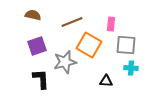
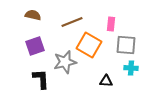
purple square: moved 2 px left
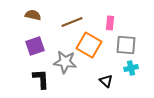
pink rectangle: moved 1 px left, 1 px up
gray star: rotated 20 degrees clockwise
cyan cross: rotated 16 degrees counterclockwise
black triangle: rotated 40 degrees clockwise
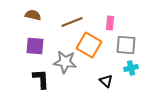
purple square: rotated 24 degrees clockwise
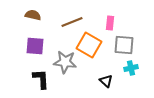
gray square: moved 2 px left
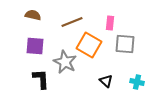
gray square: moved 1 px right, 1 px up
gray star: rotated 20 degrees clockwise
cyan cross: moved 6 px right, 14 px down; rotated 24 degrees clockwise
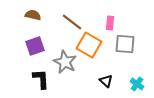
brown line: rotated 60 degrees clockwise
purple square: rotated 24 degrees counterclockwise
cyan cross: moved 2 px down; rotated 24 degrees clockwise
